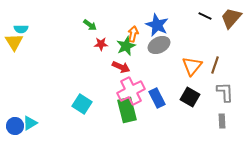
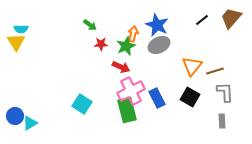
black line: moved 3 px left, 4 px down; rotated 64 degrees counterclockwise
yellow triangle: moved 2 px right
brown line: moved 6 px down; rotated 54 degrees clockwise
blue circle: moved 10 px up
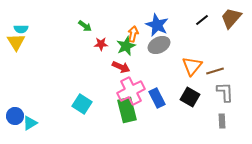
green arrow: moved 5 px left, 1 px down
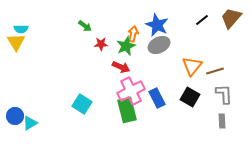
gray L-shape: moved 1 px left, 2 px down
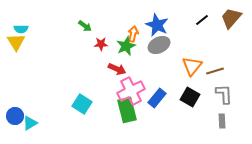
red arrow: moved 4 px left, 2 px down
blue rectangle: rotated 66 degrees clockwise
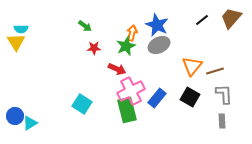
orange arrow: moved 1 px left, 1 px up
red star: moved 7 px left, 4 px down
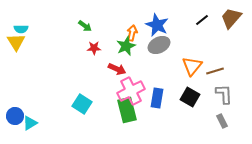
blue rectangle: rotated 30 degrees counterclockwise
gray rectangle: rotated 24 degrees counterclockwise
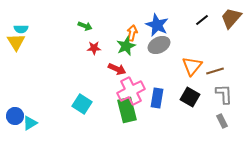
green arrow: rotated 16 degrees counterclockwise
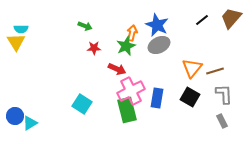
orange triangle: moved 2 px down
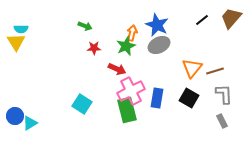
black square: moved 1 px left, 1 px down
